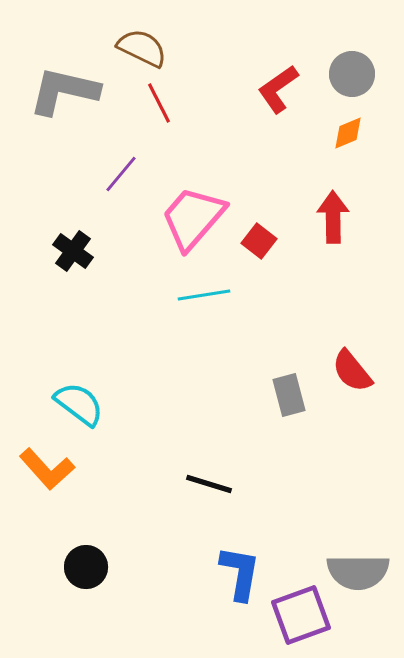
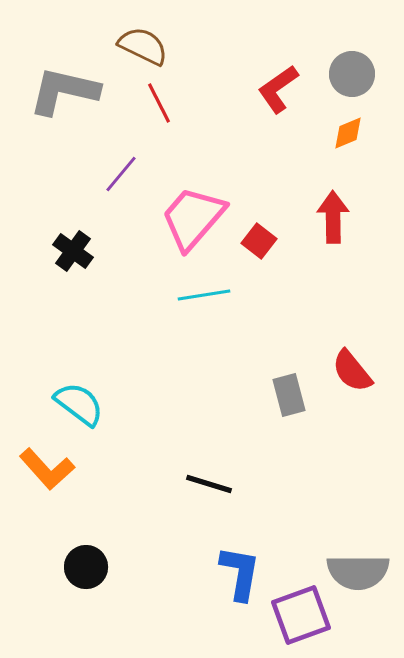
brown semicircle: moved 1 px right, 2 px up
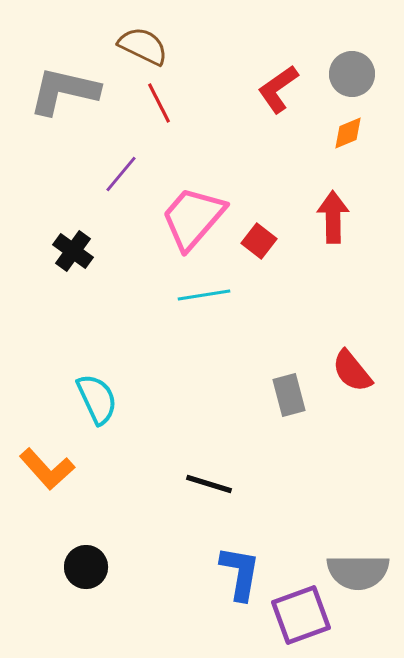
cyan semicircle: moved 18 px right, 5 px up; rotated 28 degrees clockwise
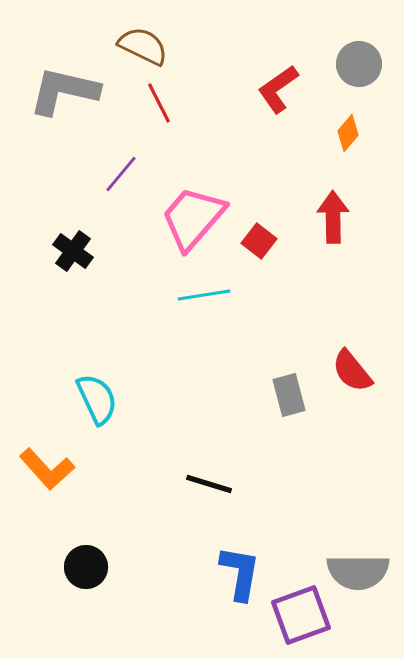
gray circle: moved 7 px right, 10 px up
orange diamond: rotated 27 degrees counterclockwise
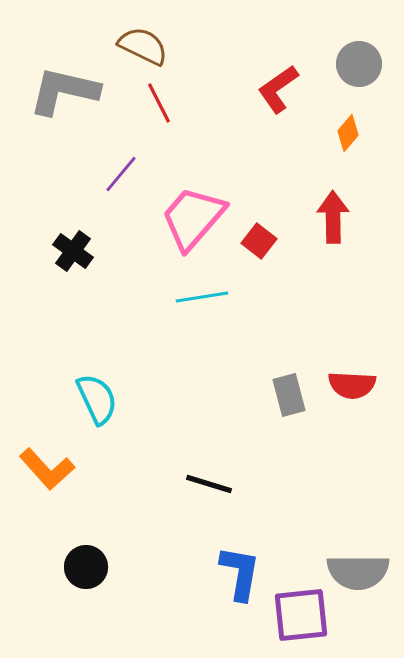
cyan line: moved 2 px left, 2 px down
red semicircle: moved 14 px down; rotated 48 degrees counterclockwise
purple square: rotated 14 degrees clockwise
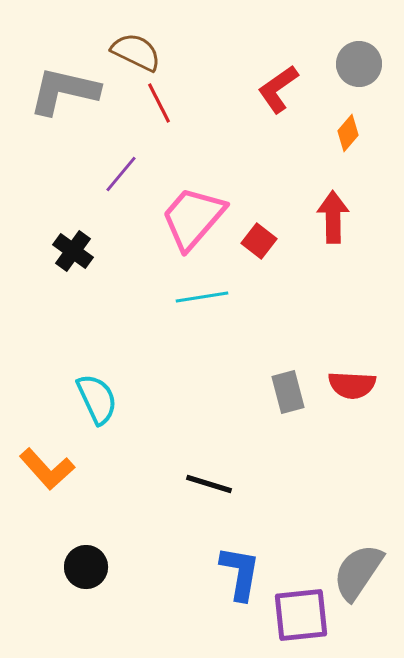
brown semicircle: moved 7 px left, 6 px down
gray rectangle: moved 1 px left, 3 px up
gray semicircle: rotated 124 degrees clockwise
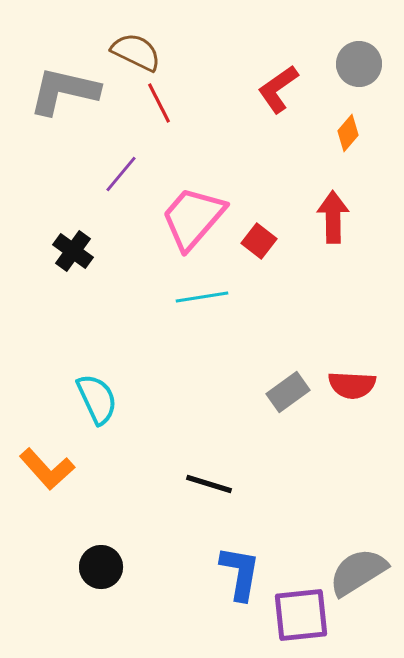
gray rectangle: rotated 69 degrees clockwise
black circle: moved 15 px right
gray semicircle: rotated 24 degrees clockwise
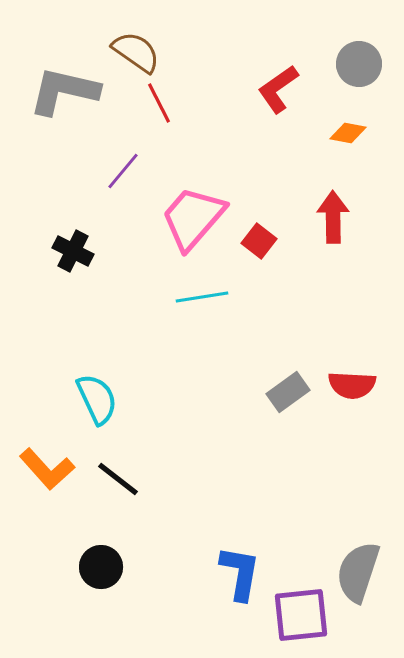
brown semicircle: rotated 9 degrees clockwise
orange diamond: rotated 60 degrees clockwise
purple line: moved 2 px right, 3 px up
black cross: rotated 9 degrees counterclockwise
black line: moved 91 px left, 5 px up; rotated 21 degrees clockwise
gray semicircle: rotated 40 degrees counterclockwise
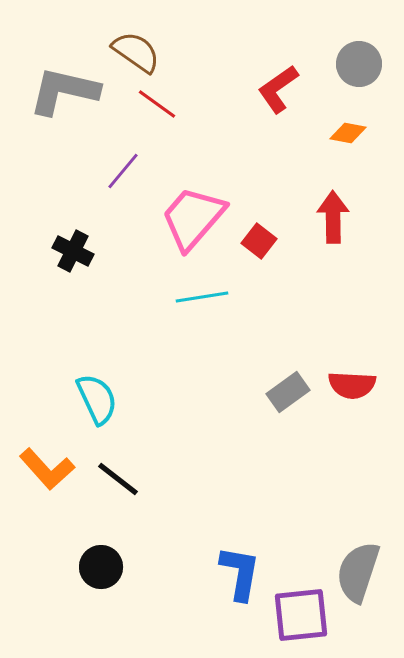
red line: moved 2 px left, 1 px down; rotated 27 degrees counterclockwise
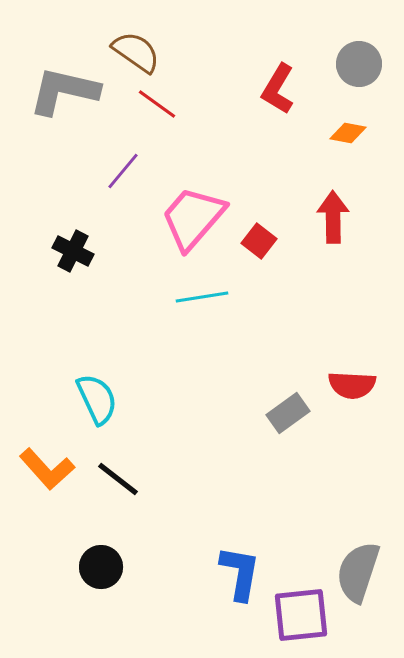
red L-shape: rotated 24 degrees counterclockwise
gray rectangle: moved 21 px down
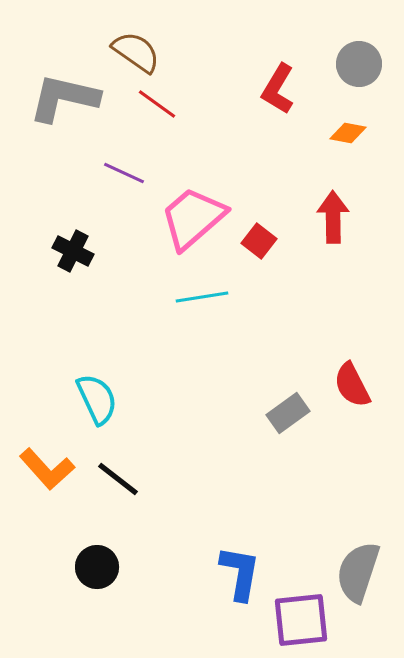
gray L-shape: moved 7 px down
purple line: moved 1 px right, 2 px down; rotated 75 degrees clockwise
pink trapezoid: rotated 8 degrees clockwise
red semicircle: rotated 60 degrees clockwise
black circle: moved 4 px left
purple square: moved 5 px down
